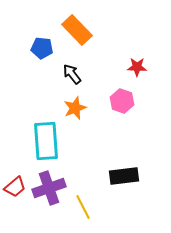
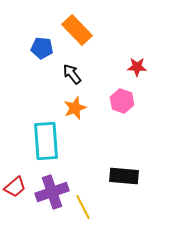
black rectangle: rotated 12 degrees clockwise
purple cross: moved 3 px right, 4 px down
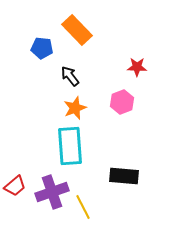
black arrow: moved 2 px left, 2 px down
pink hexagon: moved 1 px down; rotated 20 degrees clockwise
cyan rectangle: moved 24 px right, 5 px down
red trapezoid: moved 1 px up
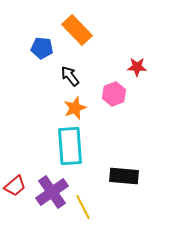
pink hexagon: moved 8 px left, 8 px up
purple cross: rotated 16 degrees counterclockwise
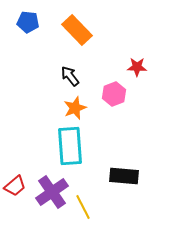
blue pentagon: moved 14 px left, 26 px up
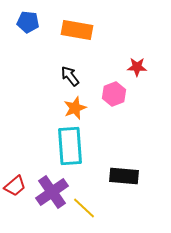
orange rectangle: rotated 36 degrees counterclockwise
yellow line: moved 1 px right, 1 px down; rotated 20 degrees counterclockwise
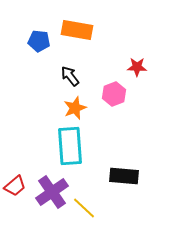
blue pentagon: moved 11 px right, 19 px down
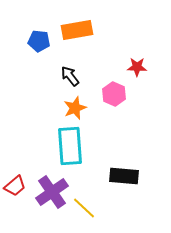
orange rectangle: rotated 20 degrees counterclockwise
pink hexagon: rotated 15 degrees counterclockwise
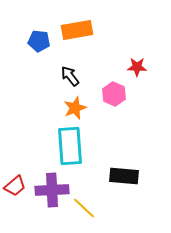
purple cross: moved 2 px up; rotated 32 degrees clockwise
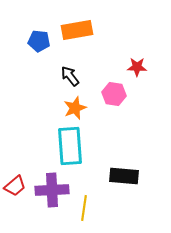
pink hexagon: rotated 15 degrees counterclockwise
yellow line: rotated 55 degrees clockwise
